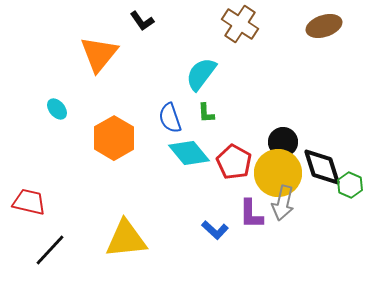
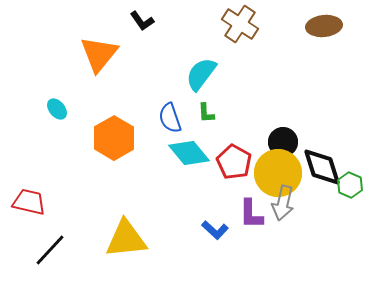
brown ellipse: rotated 12 degrees clockwise
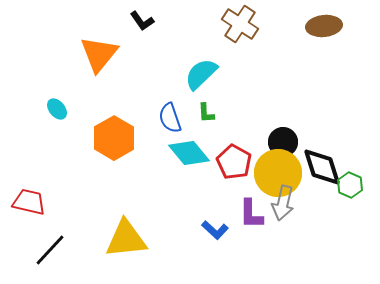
cyan semicircle: rotated 9 degrees clockwise
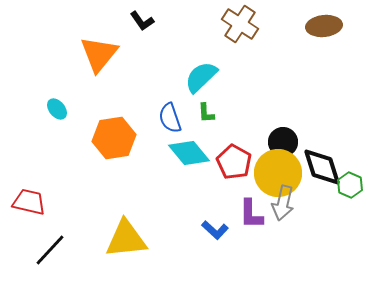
cyan semicircle: moved 3 px down
orange hexagon: rotated 21 degrees clockwise
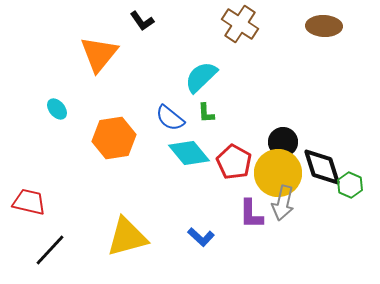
brown ellipse: rotated 8 degrees clockwise
blue semicircle: rotated 32 degrees counterclockwise
blue L-shape: moved 14 px left, 7 px down
yellow triangle: moved 1 px right, 2 px up; rotated 9 degrees counterclockwise
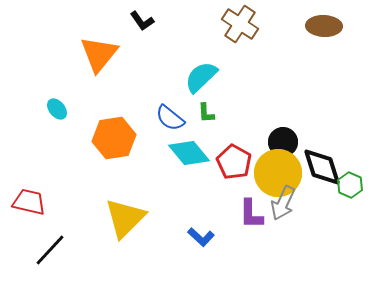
gray arrow: rotated 12 degrees clockwise
yellow triangle: moved 2 px left, 19 px up; rotated 30 degrees counterclockwise
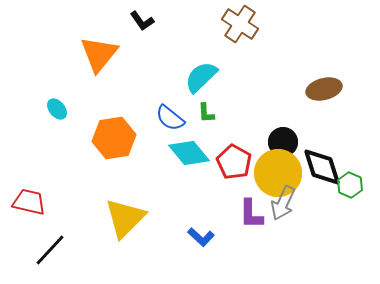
brown ellipse: moved 63 px down; rotated 16 degrees counterclockwise
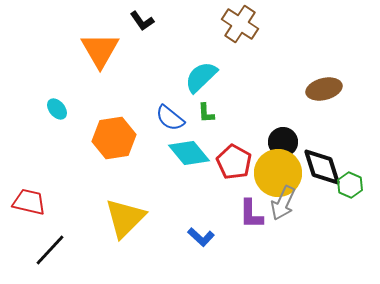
orange triangle: moved 1 px right, 4 px up; rotated 9 degrees counterclockwise
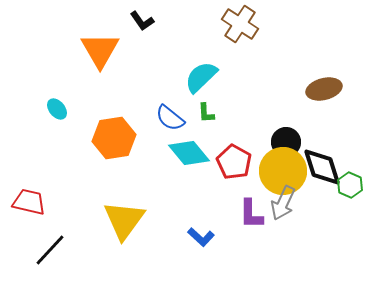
black circle: moved 3 px right
yellow circle: moved 5 px right, 2 px up
yellow triangle: moved 1 px left, 2 px down; rotated 9 degrees counterclockwise
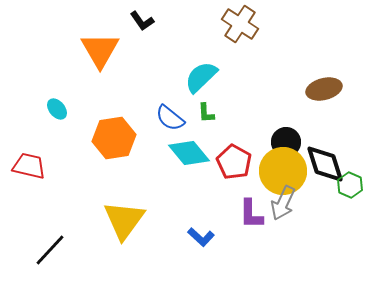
black diamond: moved 3 px right, 3 px up
red trapezoid: moved 36 px up
